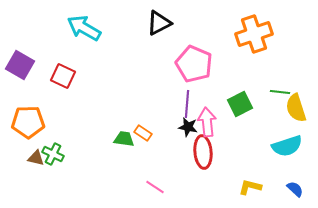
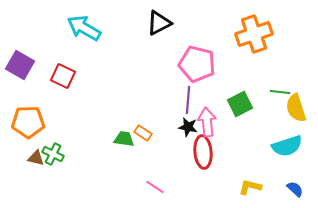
pink pentagon: moved 3 px right; rotated 9 degrees counterclockwise
purple line: moved 1 px right, 4 px up
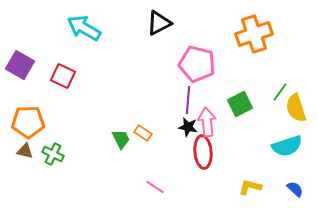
green line: rotated 60 degrees counterclockwise
green trapezoid: moved 3 px left; rotated 55 degrees clockwise
brown triangle: moved 11 px left, 7 px up
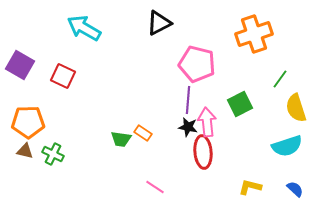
green line: moved 13 px up
green trapezoid: rotated 125 degrees clockwise
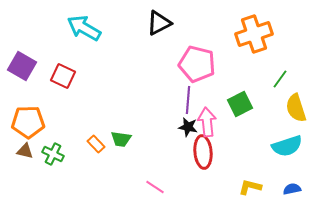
purple square: moved 2 px right, 1 px down
orange rectangle: moved 47 px left, 11 px down; rotated 12 degrees clockwise
blue semicircle: moved 3 px left; rotated 54 degrees counterclockwise
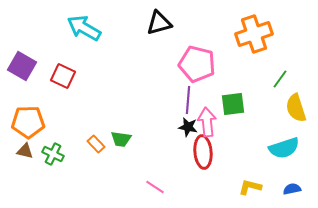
black triangle: rotated 12 degrees clockwise
green square: moved 7 px left; rotated 20 degrees clockwise
cyan semicircle: moved 3 px left, 2 px down
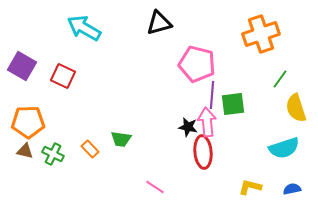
orange cross: moved 7 px right
purple line: moved 24 px right, 5 px up
orange rectangle: moved 6 px left, 5 px down
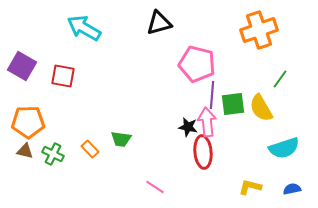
orange cross: moved 2 px left, 4 px up
red square: rotated 15 degrees counterclockwise
yellow semicircle: moved 35 px left; rotated 12 degrees counterclockwise
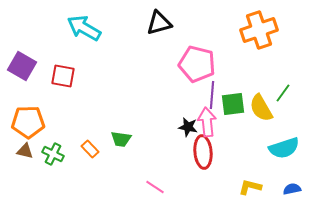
green line: moved 3 px right, 14 px down
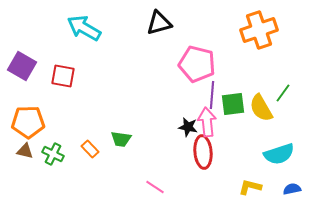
cyan semicircle: moved 5 px left, 6 px down
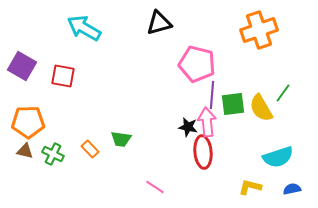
cyan semicircle: moved 1 px left, 3 px down
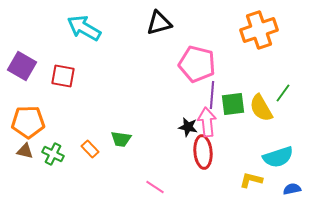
yellow L-shape: moved 1 px right, 7 px up
